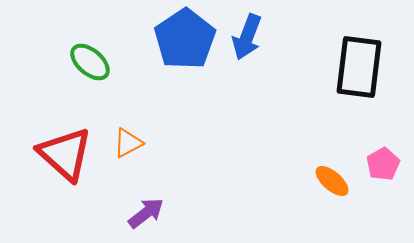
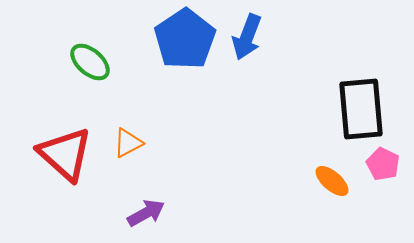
black rectangle: moved 2 px right, 42 px down; rotated 12 degrees counterclockwise
pink pentagon: rotated 16 degrees counterclockwise
purple arrow: rotated 9 degrees clockwise
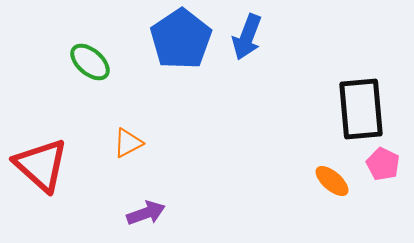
blue pentagon: moved 4 px left
red triangle: moved 24 px left, 11 px down
purple arrow: rotated 9 degrees clockwise
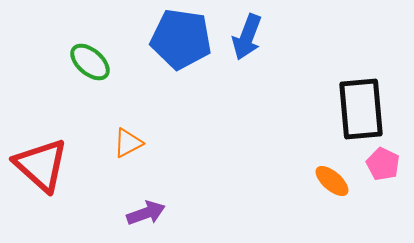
blue pentagon: rotated 30 degrees counterclockwise
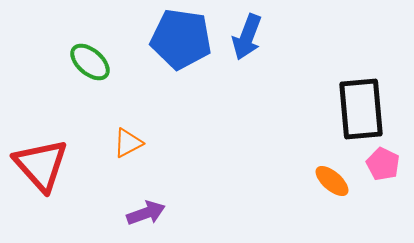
red triangle: rotated 6 degrees clockwise
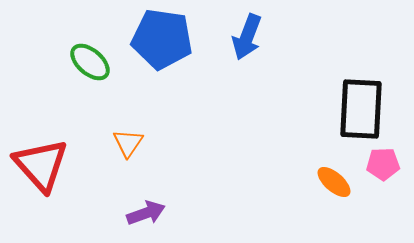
blue pentagon: moved 19 px left
black rectangle: rotated 8 degrees clockwise
orange triangle: rotated 28 degrees counterclockwise
pink pentagon: rotated 28 degrees counterclockwise
orange ellipse: moved 2 px right, 1 px down
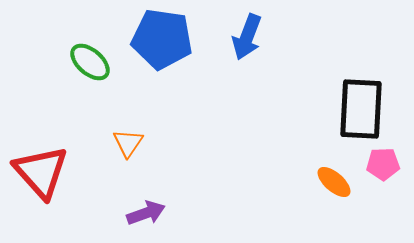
red triangle: moved 7 px down
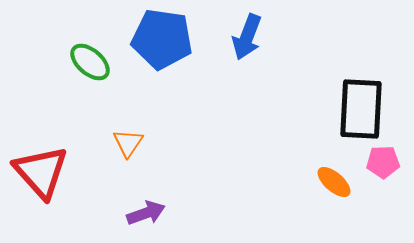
pink pentagon: moved 2 px up
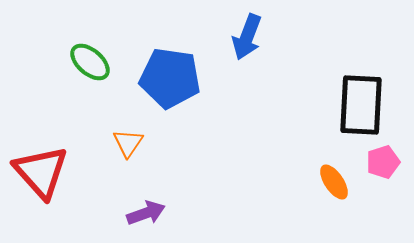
blue pentagon: moved 8 px right, 39 px down
black rectangle: moved 4 px up
pink pentagon: rotated 16 degrees counterclockwise
orange ellipse: rotated 15 degrees clockwise
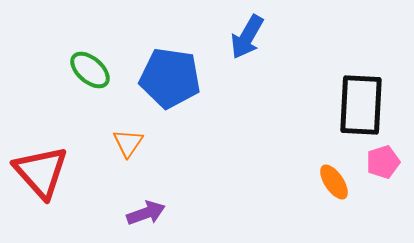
blue arrow: rotated 9 degrees clockwise
green ellipse: moved 8 px down
